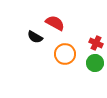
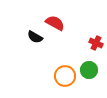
orange circle: moved 22 px down
green circle: moved 6 px left, 7 px down
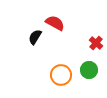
black semicircle: rotated 91 degrees clockwise
red cross: rotated 16 degrees clockwise
orange circle: moved 4 px left, 1 px up
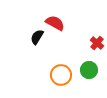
black semicircle: moved 2 px right
red cross: moved 1 px right
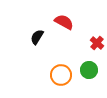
red semicircle: moved 9 px right, 1 px up
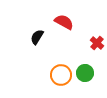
green circle: moved 4 px left, 3 px down
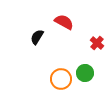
orange circle: moved 4 px down
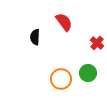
red semicircle: rotated 24 degrees clockwise
black semicircle: moved 2 px left; rotated 28 degrees counterclockwise
green circle: moved 3 px right
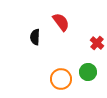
red semicircle: moved 3 px left
green circle: moved 1 px up
